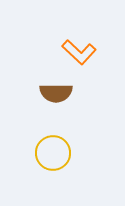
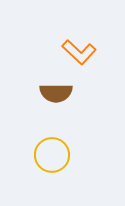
yellow circle: moved 1 px left, 2 px down
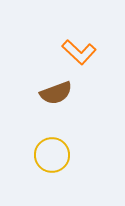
brown semicircle: rotated 20 degrees counterclockwise
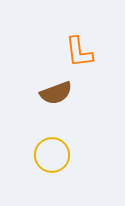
orange L-shape: rotated 40 degrees clockwise
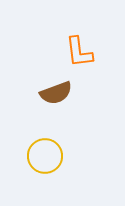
yellow circle: moved 7 px left, 1 px down
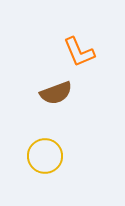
orange L-shape: rotated 16 degrees counterclockwise
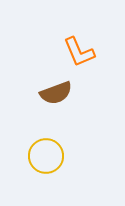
yellow circle: moved 1 px right
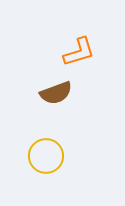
orange L-shape: rotated 84 degrees counterclockwise
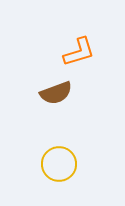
yellow circle: moved 13 px right, 8 px down
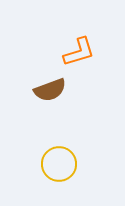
brown semicircle: moved 6 px left, 3 px up
